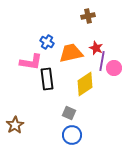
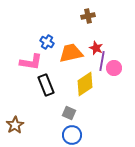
black rectangle: moved 1 px left, 6 px down; rotated 15 degrees counterclockwise
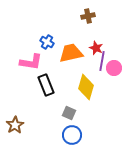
yellow diamond: moved 1 px right, 3 px down; rotated 40 degrees counterclockwise
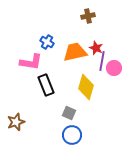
orange trapezoid: moved 4 px right, 1 px up
brown star: moved 1 px right, 3 px up; rotated 12 degrees clockwise
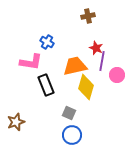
orange trapezoid: moved 14 px down
pink circle: moved 3 px right, 7 px down
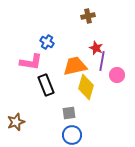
gray square: rotated 32 degrees counterclockwise
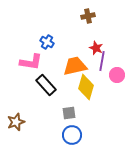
black rectangle: rotated 20 degrees counterclockwise
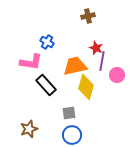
brown star: moved 13 px right, 7 px down
